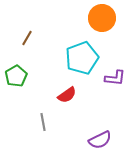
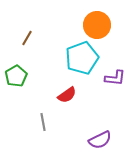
orange circle: moved 5 px left, 7 px down
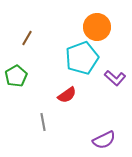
orange circle: moved 2 px down
purple L-shape: rotated 35 degrees clockwise
purple semicircle: moved 4 px right
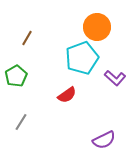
gray line: moved 22 px left; rotated 42 degrees clockwise
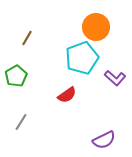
orange circle: moved 1 px left
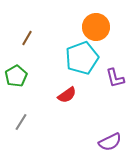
purple L-shape: rotated 35 degrees clockwise
purple semicircle: moved 6 px right, 2 px down
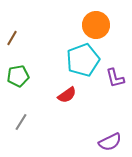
orange circle: moved 2 px up
brown line: moved 15 px left
cyan pentagon: moved 1 px right, 2 px down
green pentagon: moved 2 px right; rotated 20 degrees clockwise
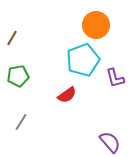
purple semicircle: rotated 105 degrees counterclockwise
